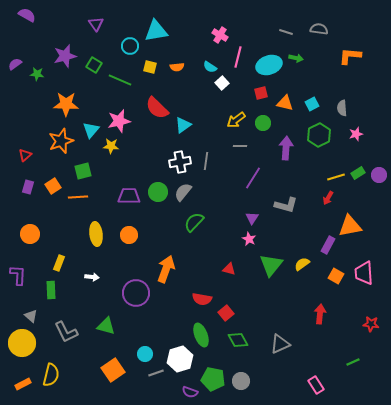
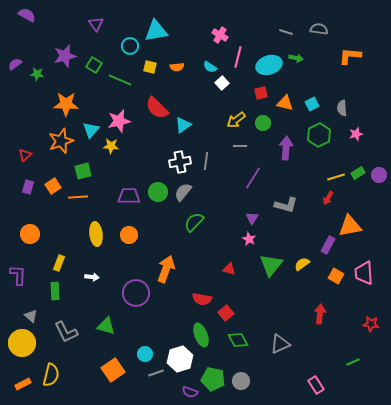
green rectangle at (51, 290): moved 4 px right, 1 px down
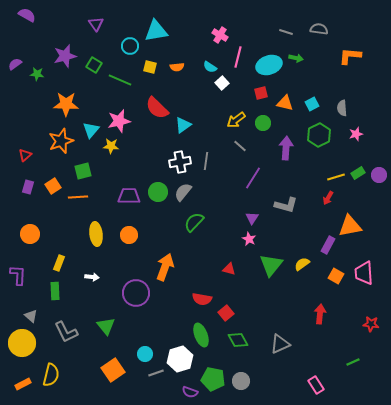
gray line at (240, 146): rotated 40 degrees clockwise
orange arrow at (166, 269): moved 1 px left, 2 px up
green triangle at (106, 326): rotated 36 degrees clockwise
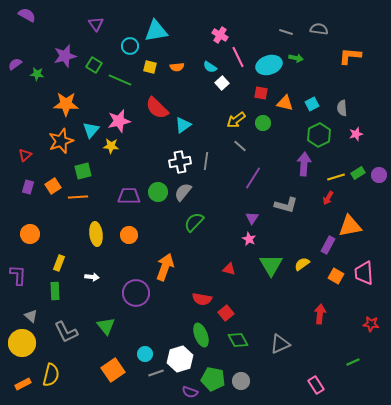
pink line at (238, 57): rotated 40 degrees counterclockwise
red square at (261, 93): rotated 24 degrees clockwise
purple arrow at (286, 148): moved 18 px right, 16 px down
green triangle at (271, 265): rotated 10 degrees counterclockwise
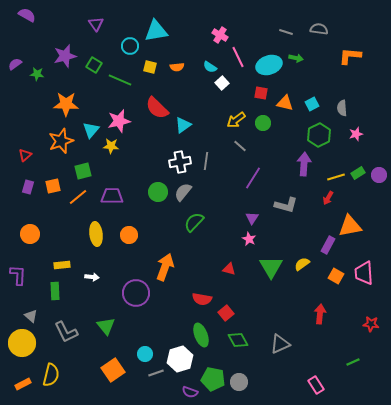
orange square at (53, 186): rotated 21 degrees clockwise
purple trapezoid at (129, 196): moved 17 px left
orange line at (78, 197): rotated 36 degrees counterclockwise
yellow rectangle at (59, 263): moved 3 px right, 2 px down; rotated 63 degrees clockwise
green triangle at (271, 265): moved 2 px down
gray circle at (241, 381): moved 2 px left, 1 px down
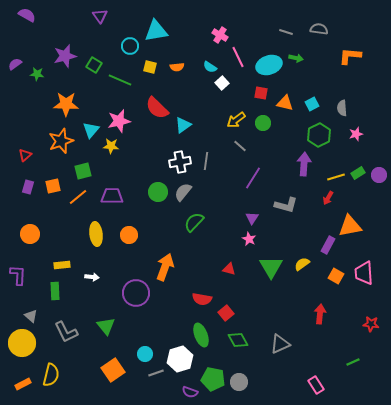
purple triangle at (96, 24): moved 4 px right, 8 px up
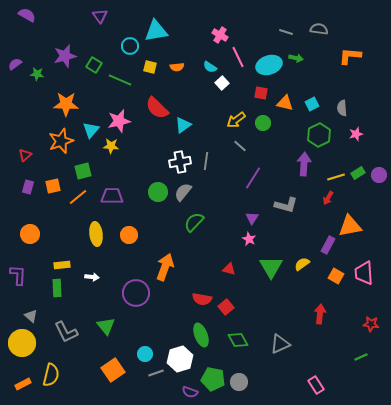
green rectangle at (55, 291): moved 2 px right, 3 px up
red square at (226, 313): moved 6 px up
green line at (353, 362): moved 8 px right, 5 px up
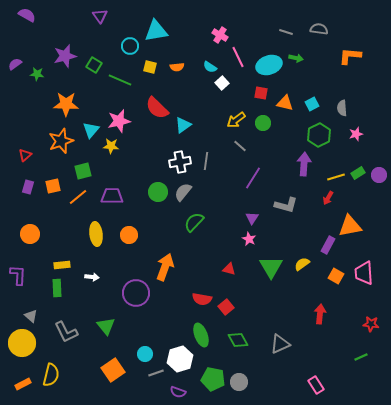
purple semicircle at (190, 392): moved 12 px left
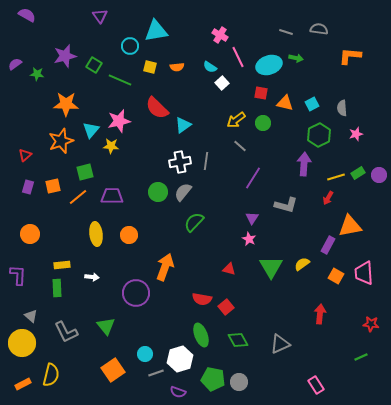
green square at (83, 171): moved 2 px right, 1 px down
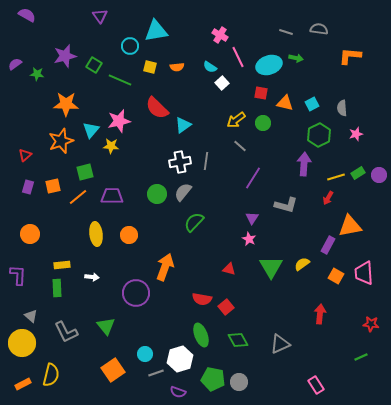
green circle at (158, 192): moved 1 px left, 2 px down
